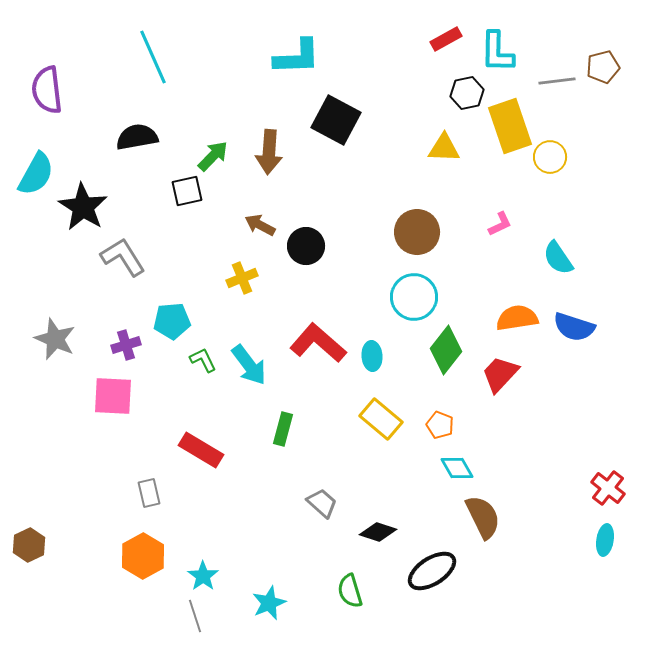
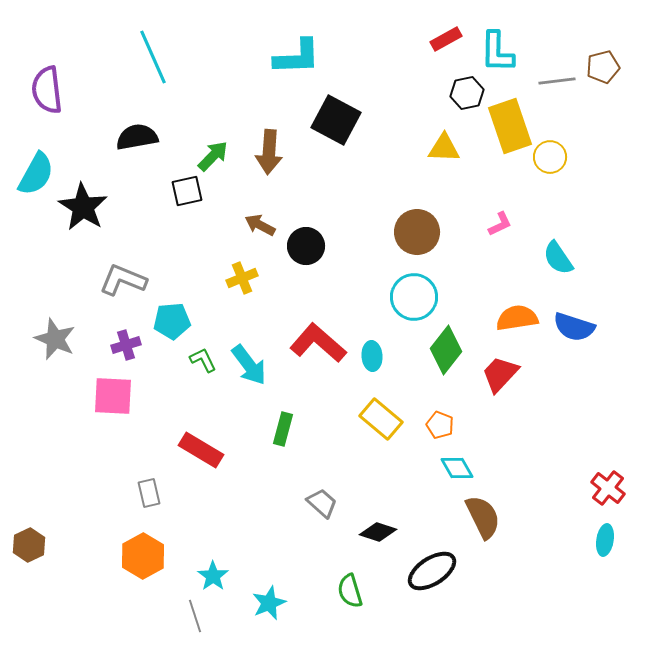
gray L-shape at (123, 257): moved 23 px down; rotated 36 degrees counterclockwise
cyan star at (203, 576): moved 10 px right
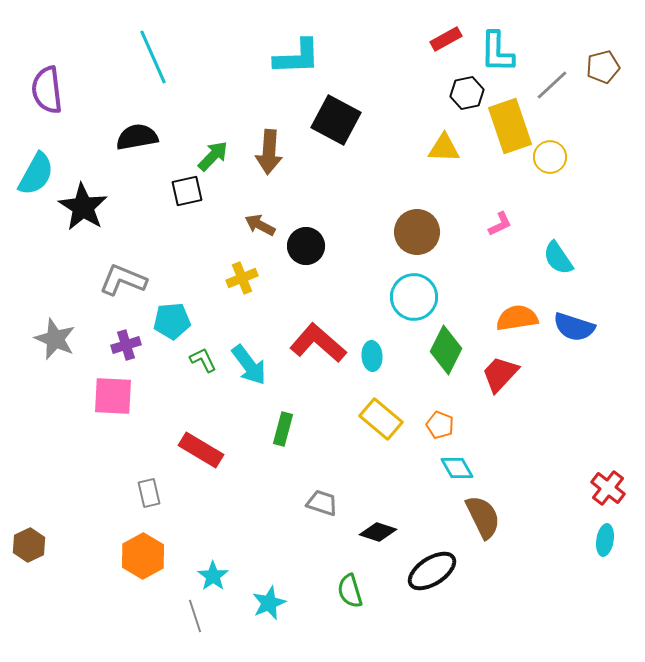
gray line at (557, 81): moved 5 px left, 4 px down; rotated 36 degrees counterclockwise
green diamond at (446, 350): rotated 12 degrees counterclockwise
gray trapezoid at (322, 503): rotated 24 degrees counterclockwise
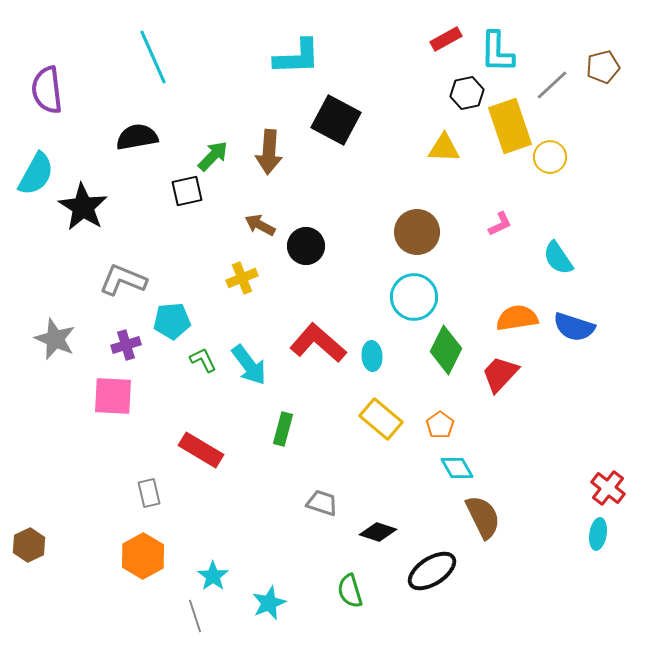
orange pentagon at (440, 425): rotated 16 degrees clockwise
cyan ellipse at (605, 540): moved 7 px left, 6 px up
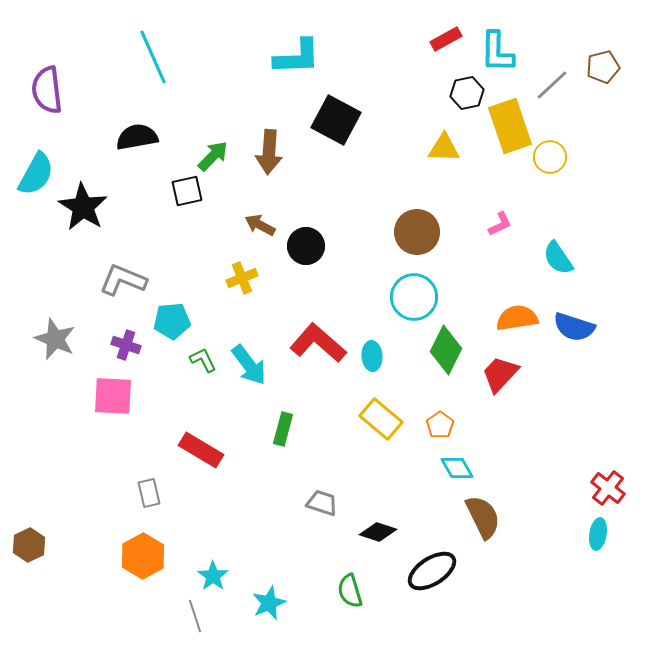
purple cross at (126, 345): rotated 36 degrees clockwise
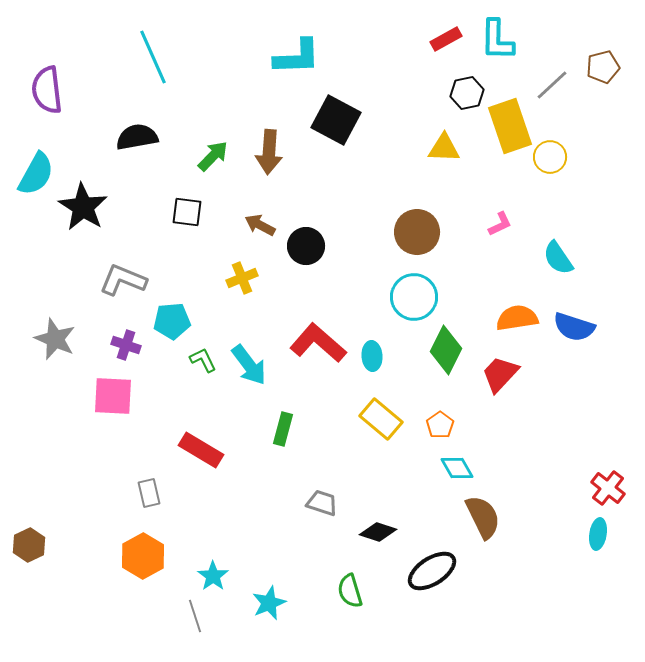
cyan L-shape at (497, 52): moved 12 px up
black square at (187, 191): moved 21 px down; rotated 20 degrees clockwise
